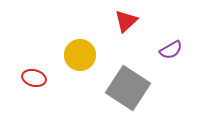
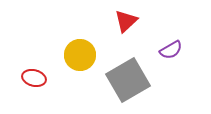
gray square: moved 8 px up; rotated 27 degrees clockwise
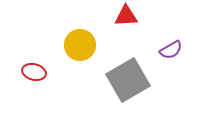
red triangle: moved 5 px up; rotated 40 degrees clockwise
yellow circle: moved 10 px up
red ellipse: moved 6 px up
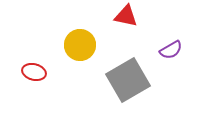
red triangle: rotated 15 degrees clockwise
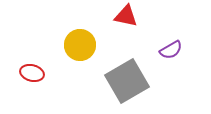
red ellipse: moved 2 px left, 1 px down
gray square: moved 1 px left, 1 px down
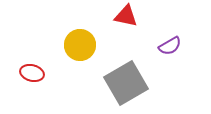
purple semicircle: moved 1 px left, 4 px up
gray square: moved 1 px left, 2 px down
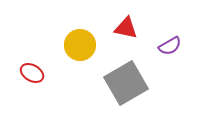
red triangle: moved 12 px down
red ellipse: rotated 15 degrees clockwise
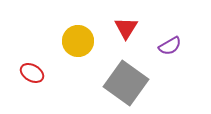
red triangle: rotated 50 degrees clockwise
yellow circle: moved 2 px left, 4 px up
gray square: rotated 24 degrees counterclockwise
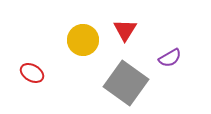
red triangle: moved 1 px left, 2 px down
yellow circle: moved 5 px right, 1 px up
purple semicircle: moved 12 px down
